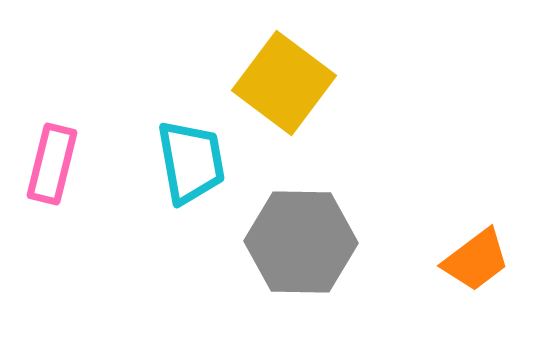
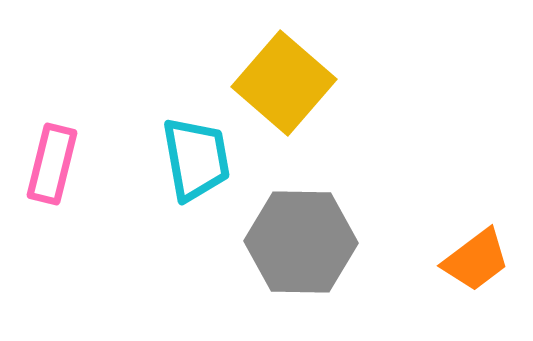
yellow square: rotated 4 degrees clockwise
cyan trapezoid: moved 5 px right, 3 px up
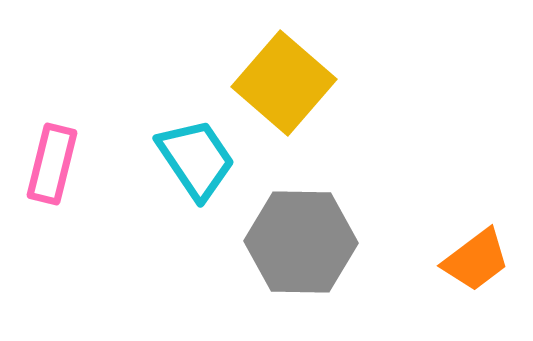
cyan trapezoid: rotated 24 degrees counterclockwise
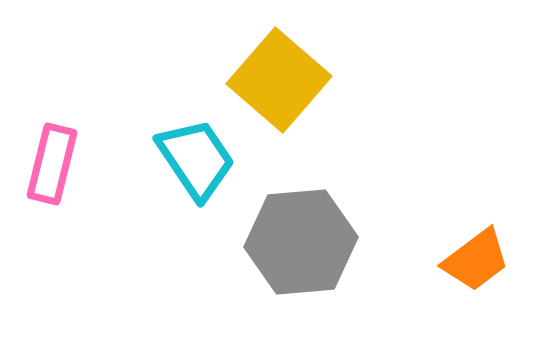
yellow square: moved 5 px left, 3 px up
gray hexagon: rotated 6 degrees counterclockwise
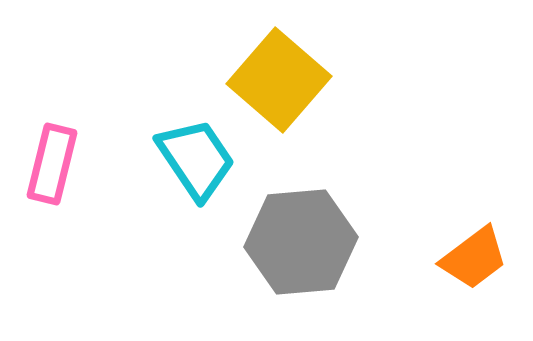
orange trapezoid: moved 2 px left, 2 px up
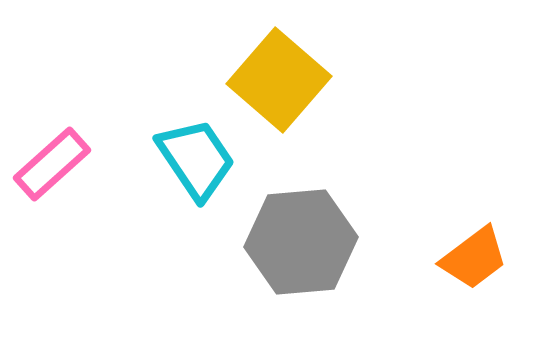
pink rectangle: rotated 34 degrees clockwise
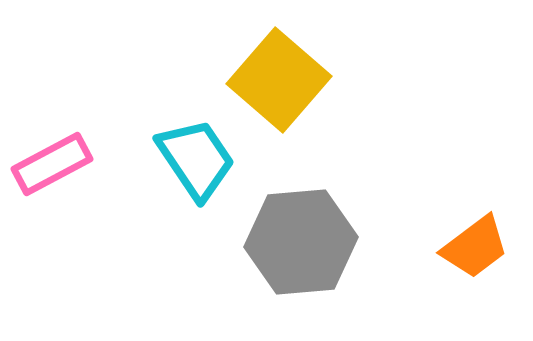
pink rectangle: rotated 14 degrees clockwise
orange trapezoid: moved 1 px right, 11 px up
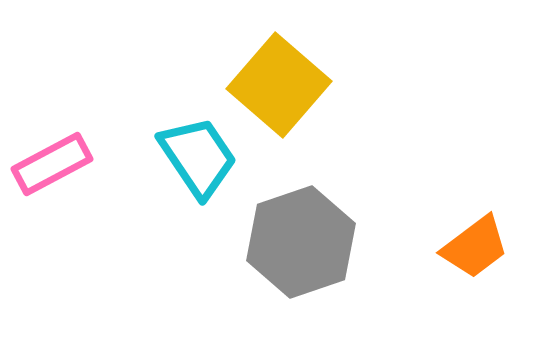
yellow square: moved 5 px down
cyan trapezoid: moved 2 px right, 2 px up
gray hexagon: rotated 14 degrees counterclockwise
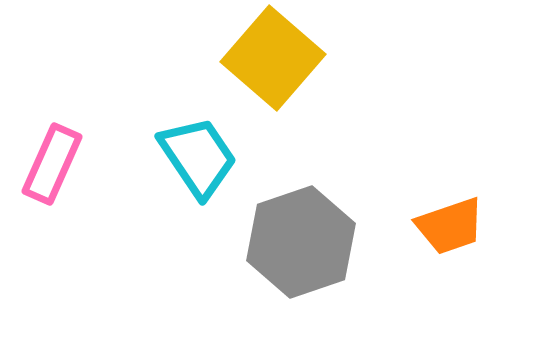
yellow square: moved 6 px left, 27 px up
pink rectangle: rotated 38 degrees counterclockwise
orange trapezoid: moved 25 px left, 21 px up; rotated 18 degrees clockwise
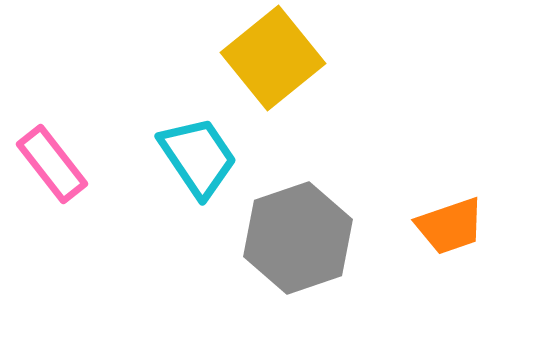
yellow square: rotated 10 degrees clockwise
pink rectangle: rotated 62 degrees counterclockwise
gray hexagon: moved 3 px left, 4 px up
